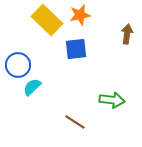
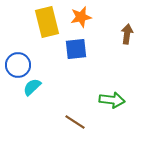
orange star: moved 1 px right, 2 px down
yellow rectangle: moved 2 px down; rotated 32 degrees clockwise
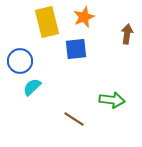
orange star: moved 3 px right; rotated 10 degrees counterclockwise
blue circle: moved 2 px right, 4 px up
brown line: moved 1 px left, 3 px up
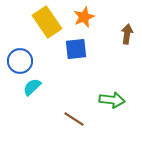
yellow rectangle: rotated 20 degrees counterclockwise
